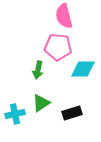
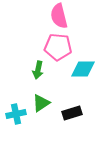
pink semicircle: moved 5 px left
cyan cross: moved 1 px right
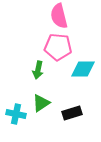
cyan cross: rotated 24 degrees clockwise
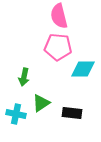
green arrow: moved 14 px left, 7 px down
black rectangle: rotated 24 degrees clockwise
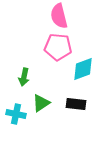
cyan diamond: rotated 20 degrees counterclockwise
black rectangle: moved 4 px right, 9 px up
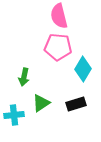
cyan diamond: rotated 40 degrees counterclockwise
black rectangle: rotated 24 degrees counterclockwise
cyan cross: moved 2 px left, 1 px down; rotated 18 degrees counterclockwise
